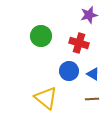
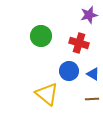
yellow triangle: moved 1 px right, 4 px up
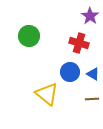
purple star: moved 1 px right, 1 px down; rotated 24 degrees counterclockwise
green circle: moved 12 px left
blue circle: moved 1 px right, 1 px down
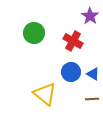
green circle: moved 5 px right, 3 px up
red cross: moved 6 px left, 2 px up; rotated 12 degrees clockwise
blue circle: moved 1 px right
yellow triangle: moved 2 px left
